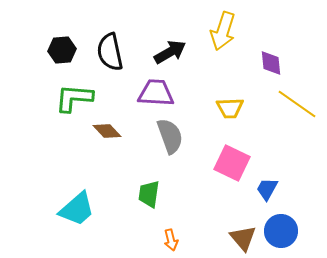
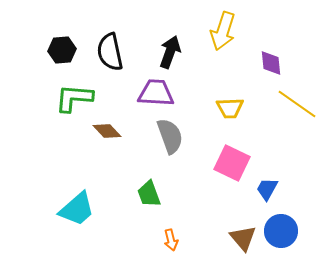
black arrow: rotated 40 degrees counterclockwise
green trapezoid: rotated 28 degrees counterclockwise
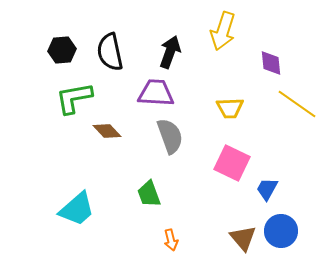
green L-shape: rotated 15 degrees counterclockwise
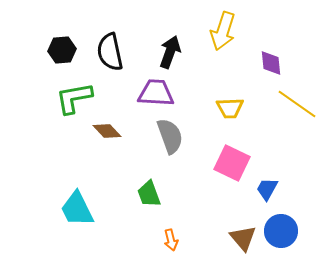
cyan trapezoid: rotated 105 degrees clockwise
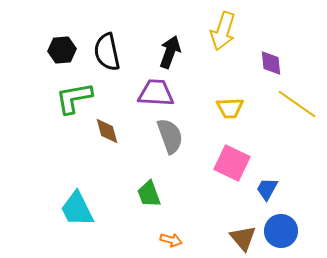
black semicircle: moved 3 px left
brown diamond: rotated 28 degrees clockwise
orange arrow: rotated 60 degrees counterclockwise
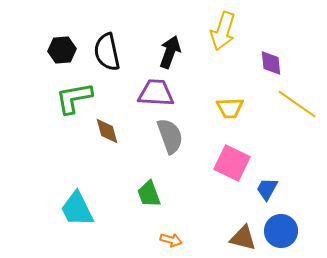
brown triangle: rotated 36 degrees counterclockwise
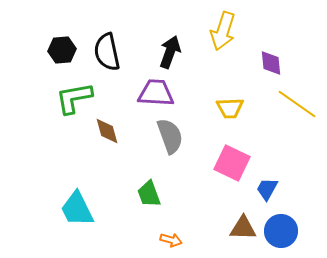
brown triangle: moved 10 px up; rotated 12 degrees counterclockwise
